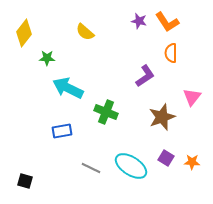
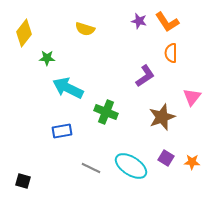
yellow semicircle: moved 3 px up; rotated 24 degrees counterclockwise
black square: moved 2 px left
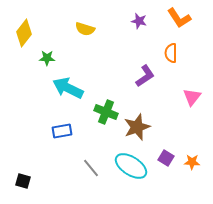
orange L-shape: moved 12 px right, 4 px up
brown star: moved 25 px left, 10 px down
gray line: rotated 24 degrees clockwise
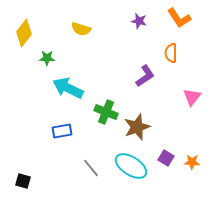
yellow semicircle: moved 4 px left
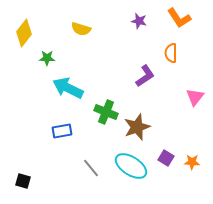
pink triangle: moved 3 px right
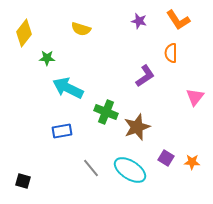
orange L-shape: moved 1 px left, 2 px down
cyan ellipse: moved 1 px left, 4 px down
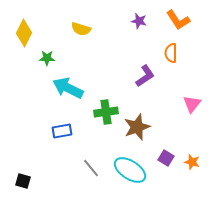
yellow diamond: rotated 12 degrees counterclockwise
pink triangle: moved 3 px left, 7 px down
green cross: rotated 30 degrees counterclockwise
orange star: rotated 14 degrees clockwise
